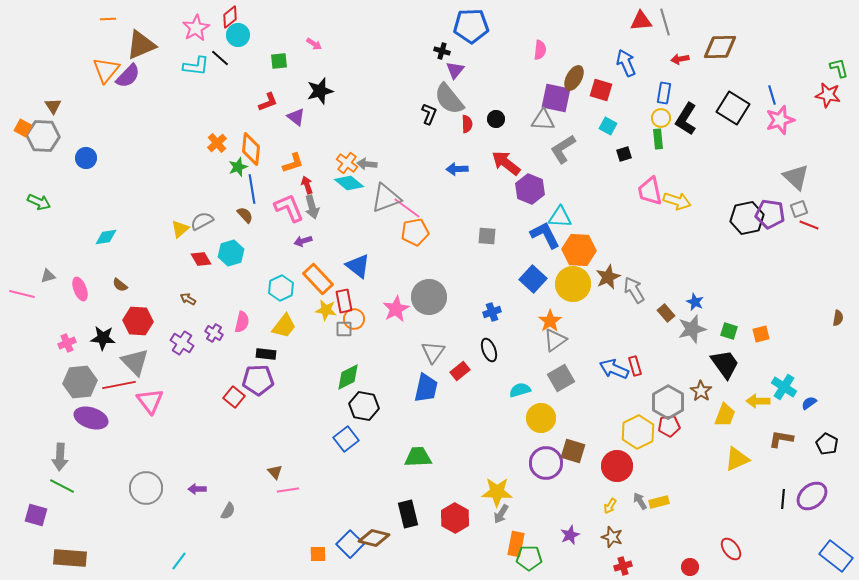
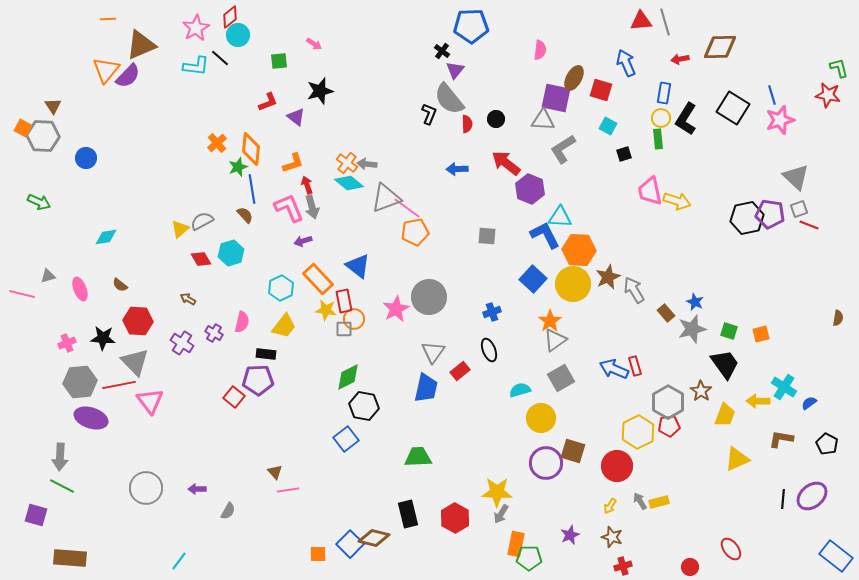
black cross at (442, 51): rotated 21 degrees clockwise
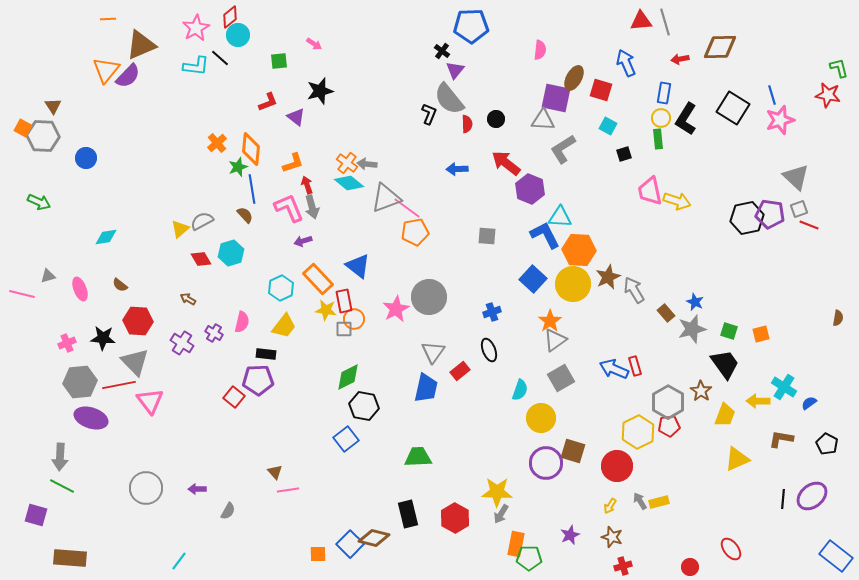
cyan semicircle at (520, 390): rotated 125 degrees clockwise
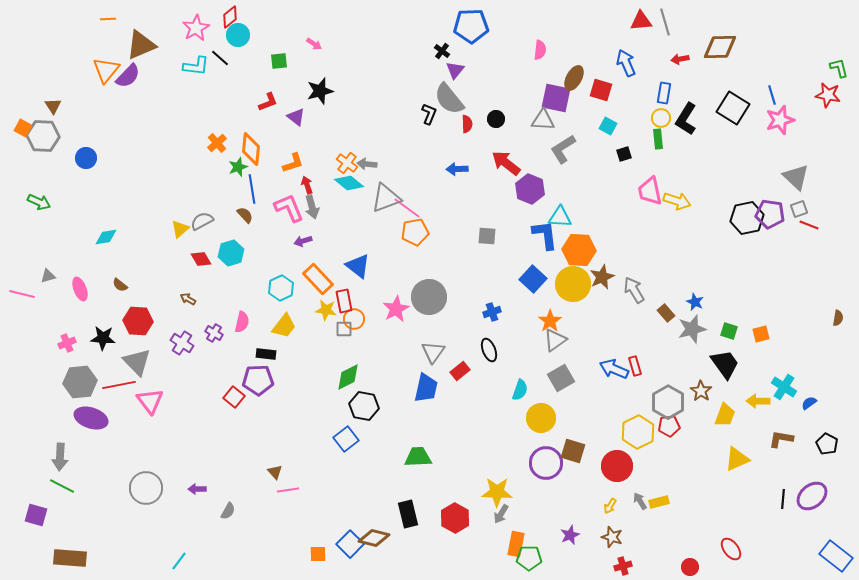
blue L-shape at (545, 235): rotated 20 degrees clockwise
brown star at (608, 277): moved 6 px left
gray triangle at (135, 362): moved 2 px right
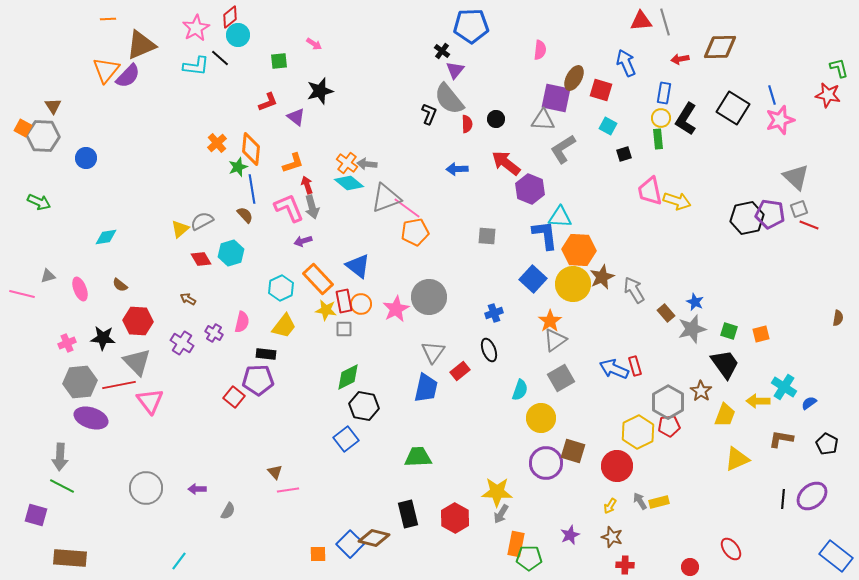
blue cross at (492, 312): moved 2 px right, 1 px down
orange circle at (354, 319): moved 7 px right, 15 px up
red cross at (623, 566): moved 2 px right, 1 px up; rotated 18 degrees clockwise
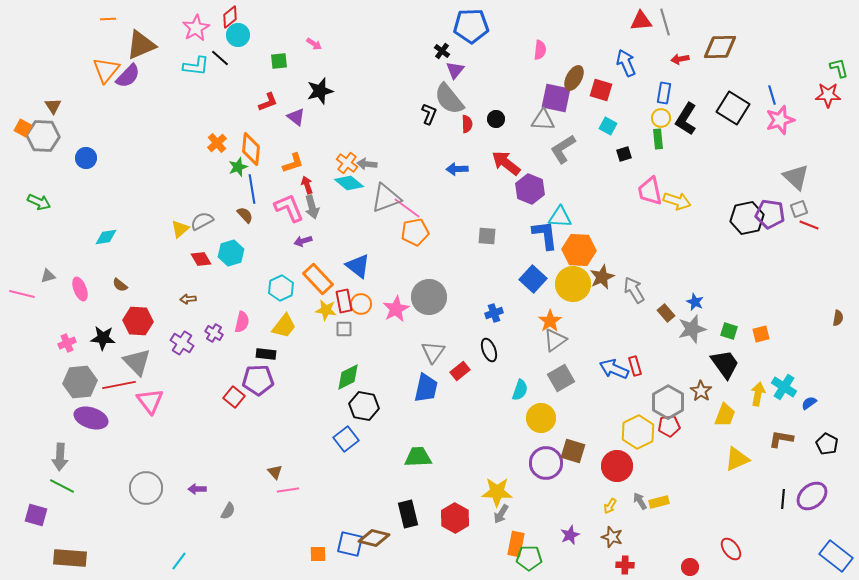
red star at (828, 95): rotated 10 degrees counterclockwise
brown arrow at (188, 299): rotated 35 degrees counterclockwise
yellow arrow at (758, 401): moved 7 px up; rotated 100 degrees clockwise
blue square at (350, 544): rotated 32 degrees counterclockwise
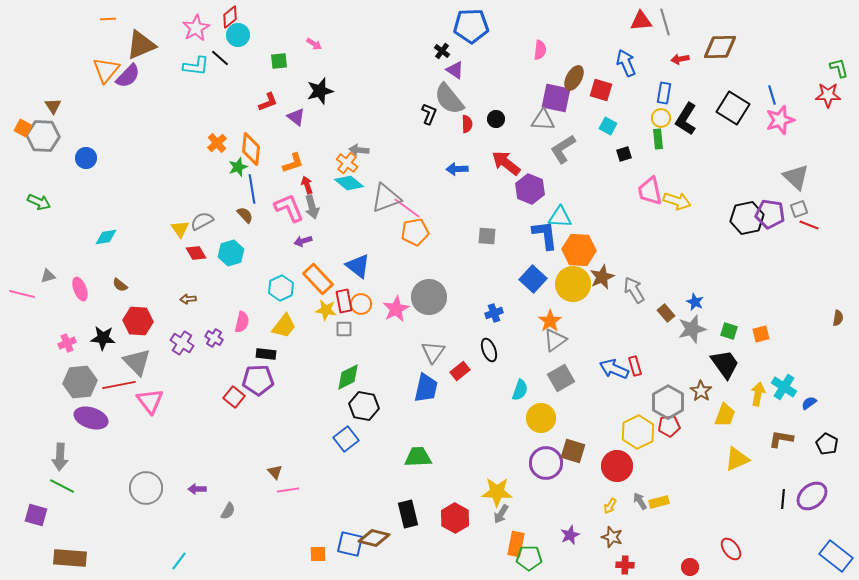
purple triangle at (455, 70): rotated 36 degrees counterclockwise
gray arrow at (367, 164): moved 8 px left, 14 px up
yellow triangle at (180, 229): rotated 24 degrees counterclockwise
red diamond at (201, 259): moved 5 px left, 6 px up
purple cross at (214, 333): moved 5 px down
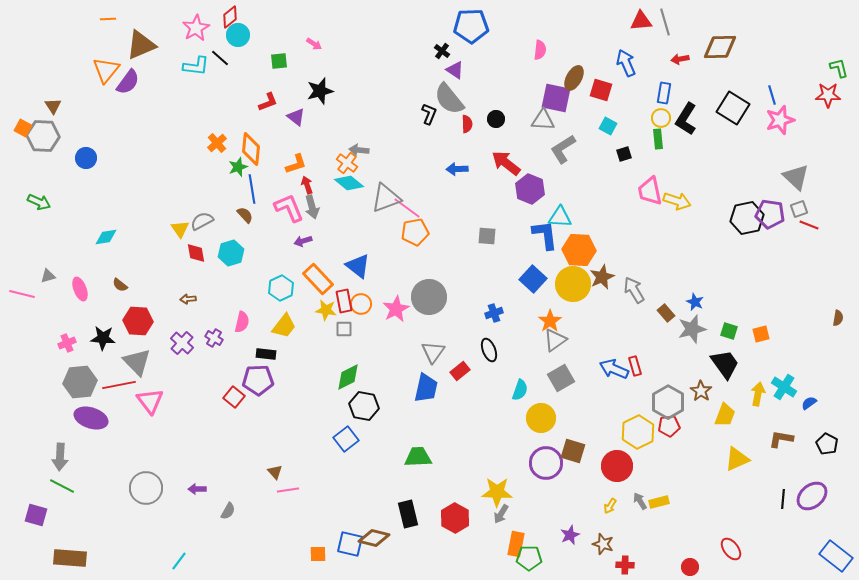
purple semicircle at (128, 76): moved 6 px down; rotated 8 degrees counterclockwise
orange L-shape at (293, 163): moved 3 px right, 1 px down
red diamond at (196, 253): rotated 20 degrees clockwise
purple cross at (182, 343): rotated 10 degrees clockwise
brown star at (612, 537): moved 9 px left, 7 px down
